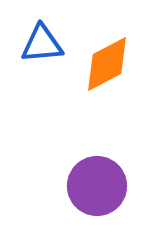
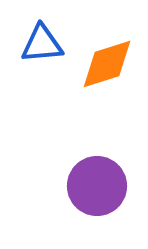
orange diamond: rotated 10 degrees clockwise
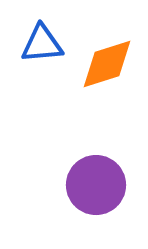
purple circle: moved 1 px left, 1 px up
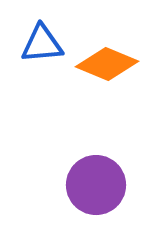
orange diamond: rotated 40 degrees clockwise
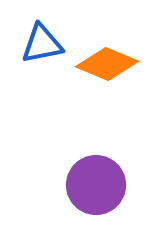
blue triangle: rotated 6 degrees counterclockwise
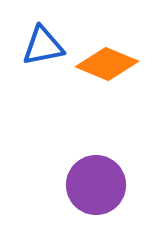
blue triangle: moved 1 px right, 2 px down
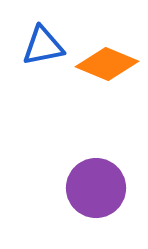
purple circle: moved 3 px down
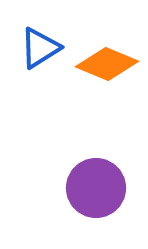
blue triangle: moved 3 px left, 2 px down; rotated 21 degrees counterclockwise
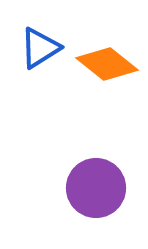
orange diamond: rotated 16 degrees clockwise
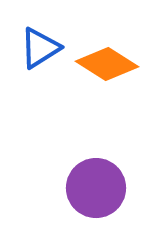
orange diamond: rotated 6 degrees counterclockwise
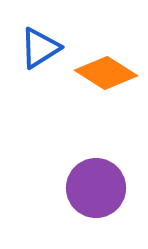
orange diamond: moved 1 px left, 9 px down
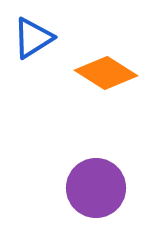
blue triangle: moved 7 px left, 10 px up
